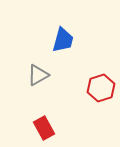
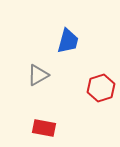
blue trapezoid: moved 5 px right, 1 px down
red rectangle: rotated 50 degrees counterclockwise
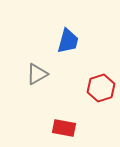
gray triangle: moved 1 px left, 1 px up
red rectangle: moved 20 px right
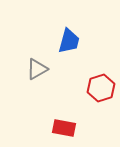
blue trapezoid: moved 1 px right
gray triangle: moved 5 px up
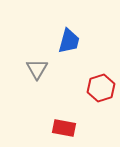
gray triangle: rotated 30 degrees counterclockwise
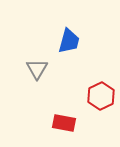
red hexagon: moved 8 px down; rotated 8 degrees counterclockwise
red rectangle: moved 5 px up
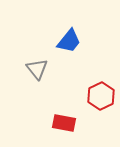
blue trapezoid: rotated 24 degrees clockwise
gray triangle: rotated 10 degrees counterclockwise
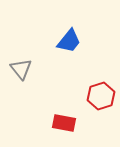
gray triangle: moved 16 px left
red hexagon: rotated 8 degrees clockwise
